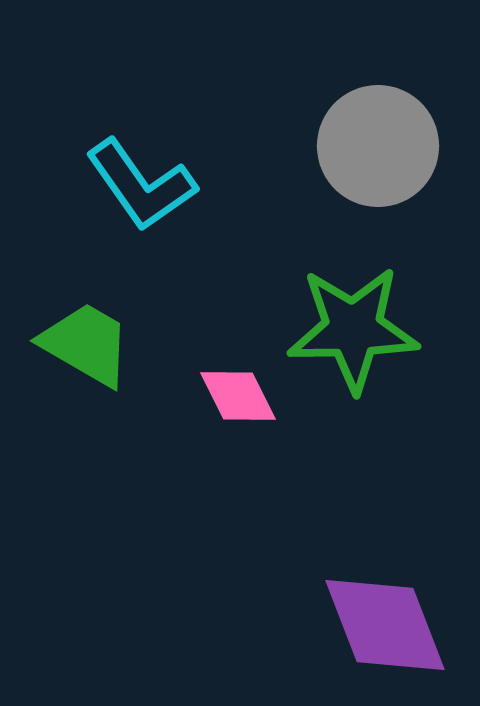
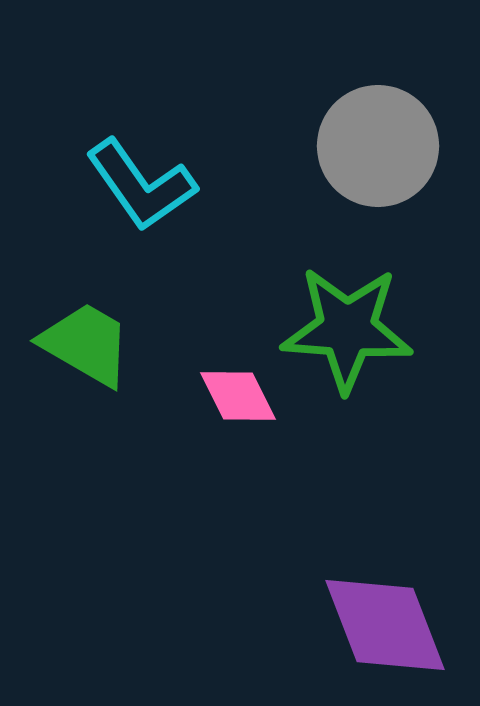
green star: moved 6 px left; rotated 5 degrees clockwise
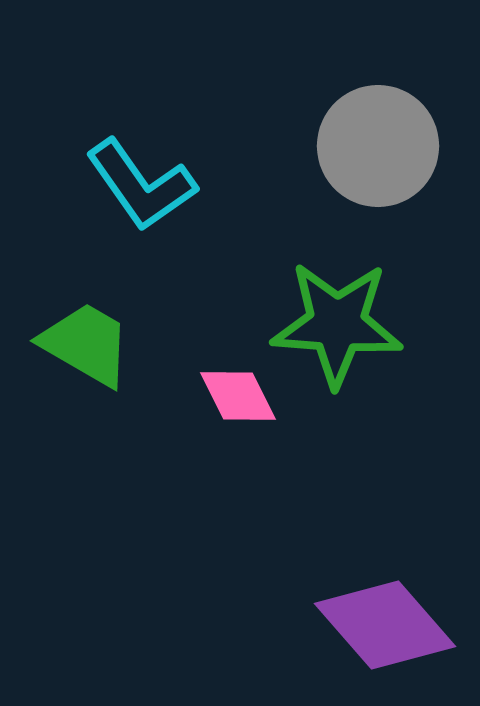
green star: moved 10 px left, 5 px up
purple diamond: rotated 20 degrees counterclockwise
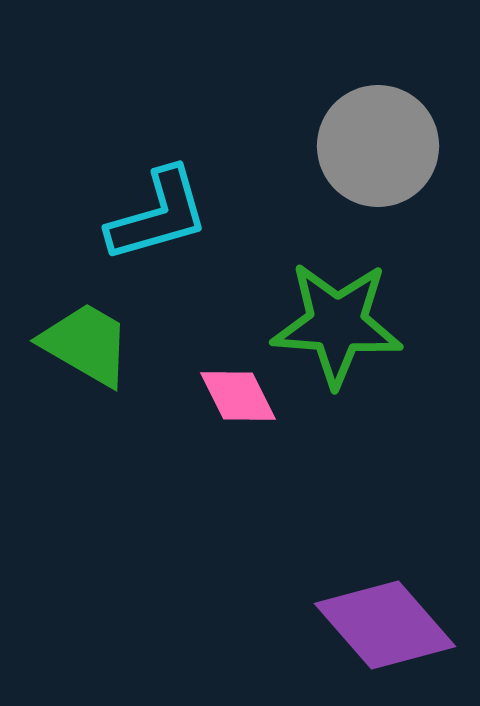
cyan L-shape: moved 17 px right, 30 px down; rotated 71 degrees counterclockwise
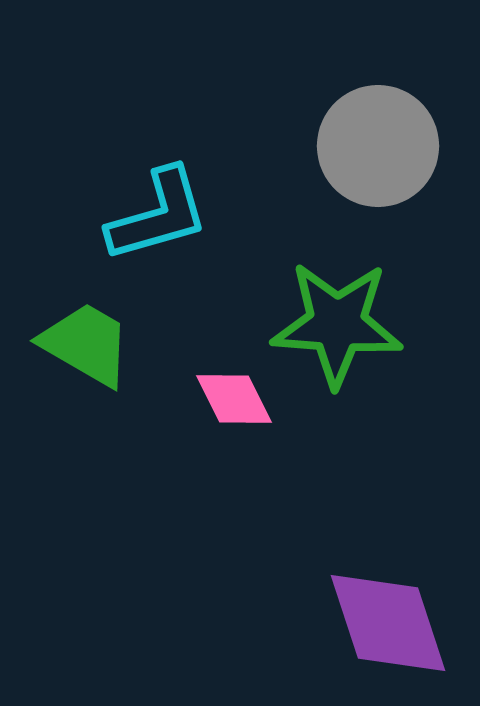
pink diamond: moved 4 px left, 3 px down
purple diamond: moved 3 px right, 2 px up; rotated 23 degrees clockwise
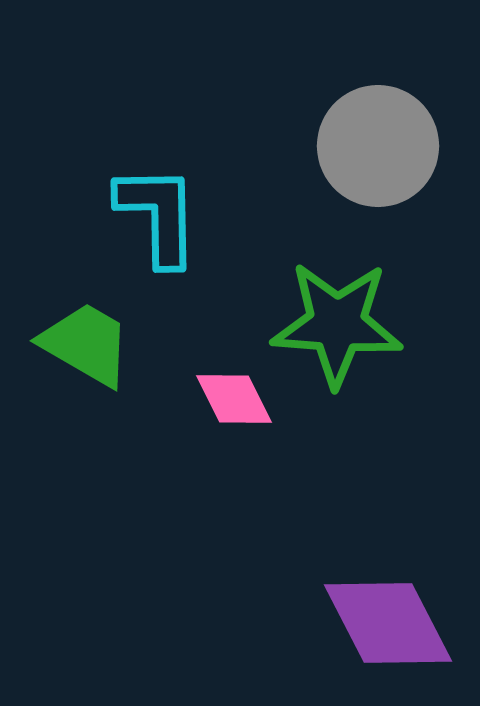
cyan L-shape: rotated 75 degrees counterclockwise
purple diamond: rotated 9 degrees counterclockwise
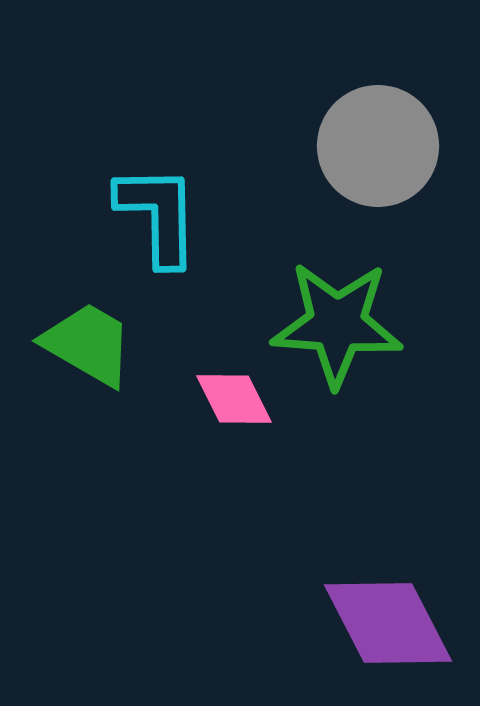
green trapezoid: moved 2 px right
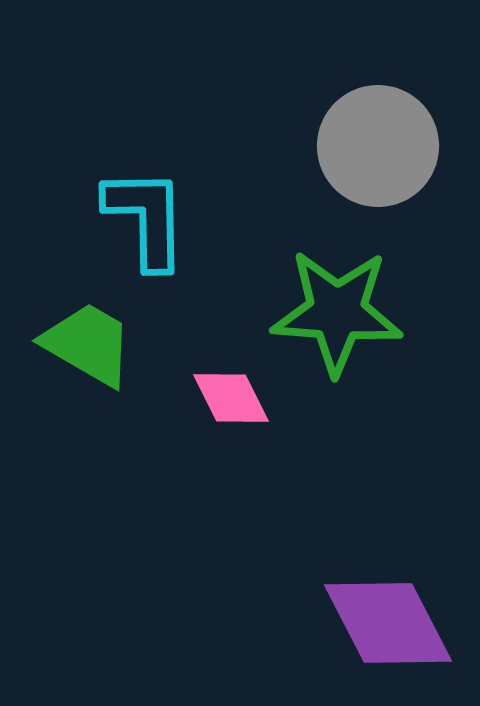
cyan L-shape: moved 12 px left, 3 px down
green star: moved 12 px up
pink diamond: moved 3 px left, 1 px up
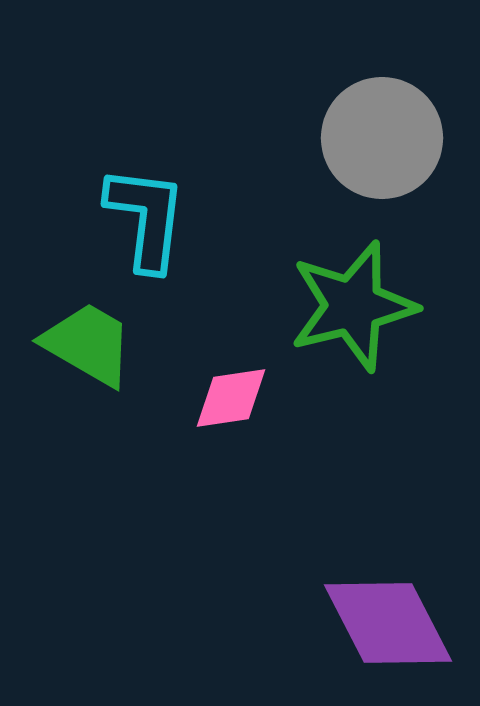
gray circle: moved 4 px right, 8 px up
cyan L-shape: rotated 8 degrees clockwise
green star: moved 16 px right, 6 px up; rotated 18 degrees counterclockwise
pink diamond: rotated 72 degrees counterclockwise
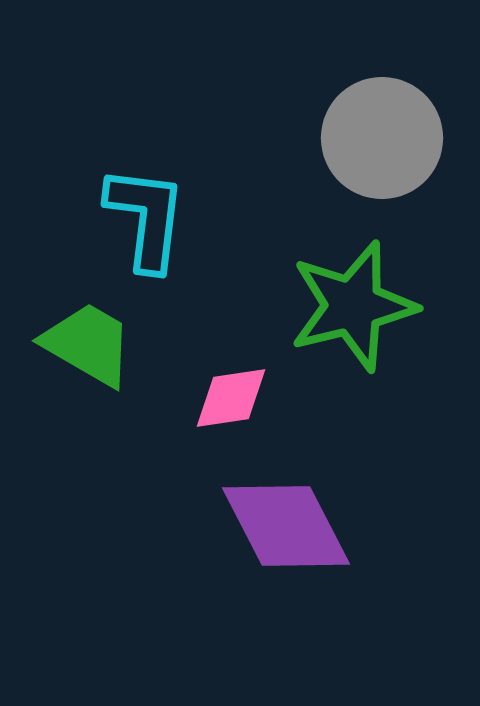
purple diamond: moved 102 px left, 97 px up
